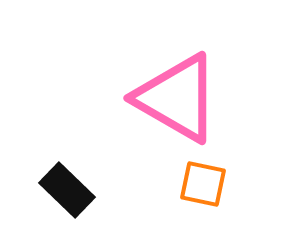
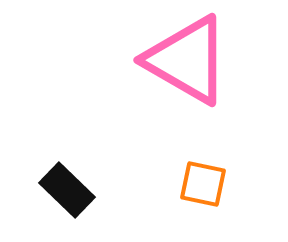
pink triangle: moved 10 px right, 38 px up
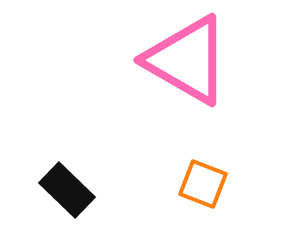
orange square: rotated 9 degrees clockwise
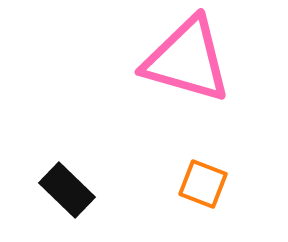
pink triangle: rotated 14 degrees counterclockwise
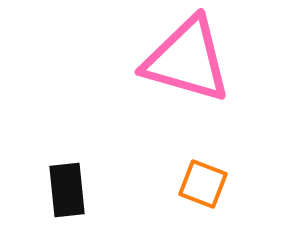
black rectangle: rotated 40 degrees clockwise
